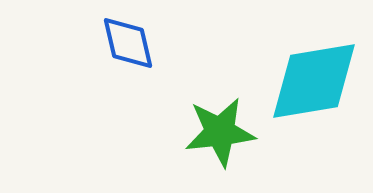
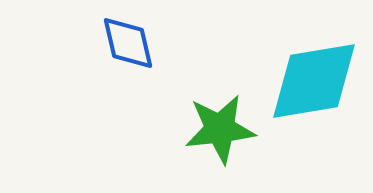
green star: moved 3 px up
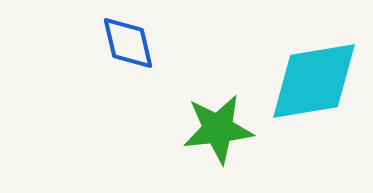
green star: moved 2 px left
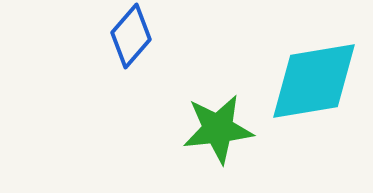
blue diamond: moved 3 px right, 7 px up; rotated 54 degrees clockwise
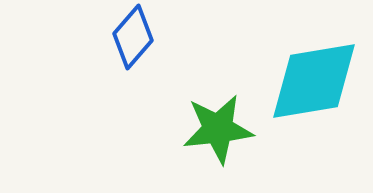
blue diamond: moved 2 px right, 1 px down
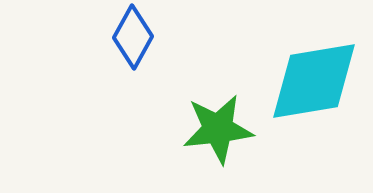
blue diamond: rotated 12 degrees counterclockwise
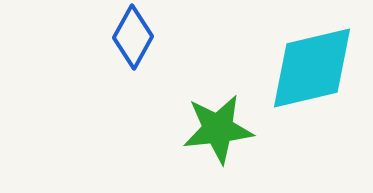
cyan diamond: moved 2 px left, 13 px up; rotated 4 degrees counterclockwise
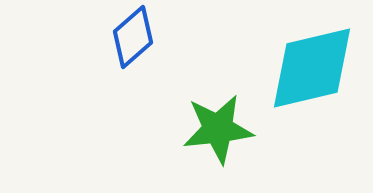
blue diamond: rotated 20 degrees clockwise
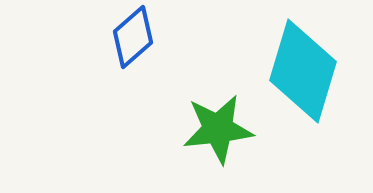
cyan diamond: moved 9 px left, 3 px down; rotated 60 degrees counterclockwise
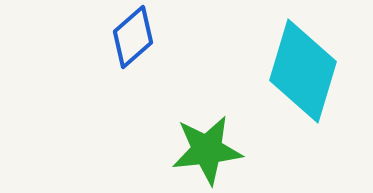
green star: moved 11 px left, 21 px down
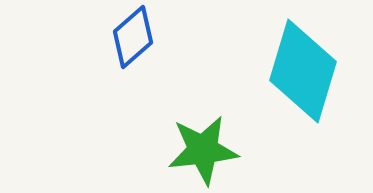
green star: moved 4 px left
